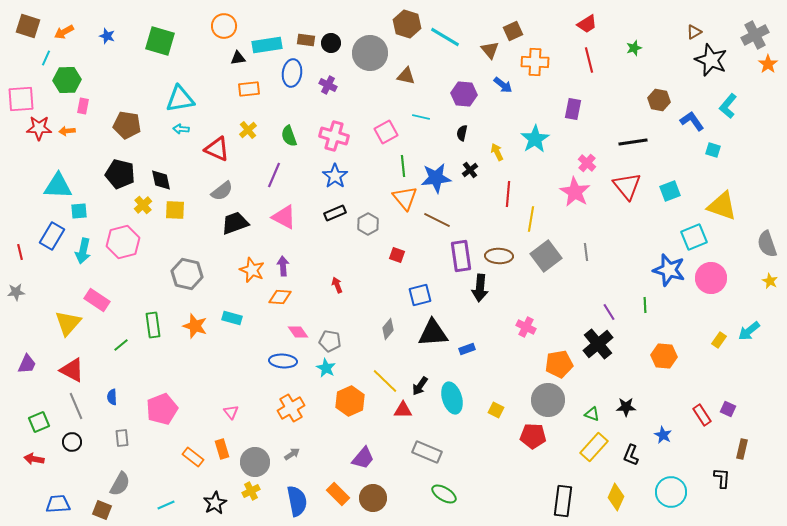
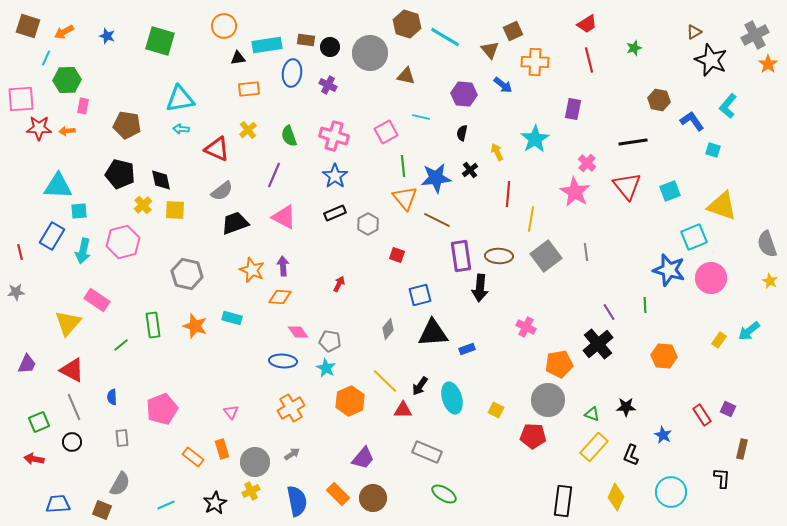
black circle at (331, 43): moved 1 px left, 4 px down
red arrow at (337, 285): moved 2 px right, 1 px up; rotated 49 degrees clockwise
gray line at (76, 406): moved 2 px left, 1 px down
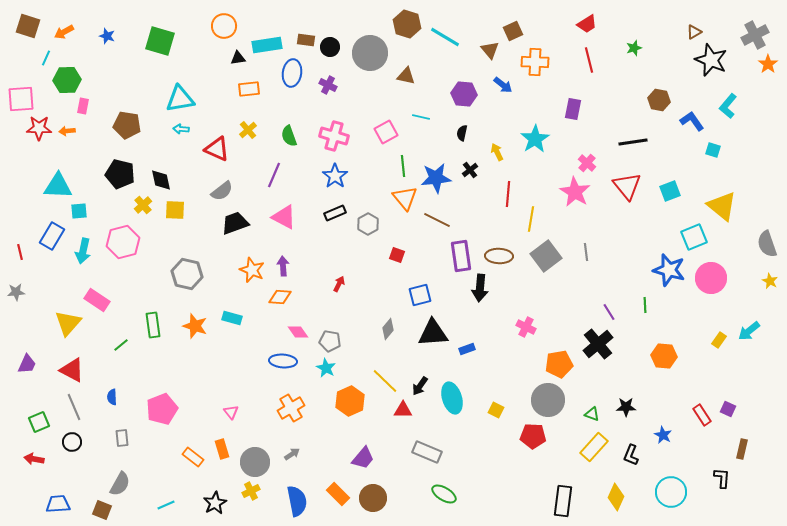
yellow triangle at (722, 206): rotated 20 degrees clockwise
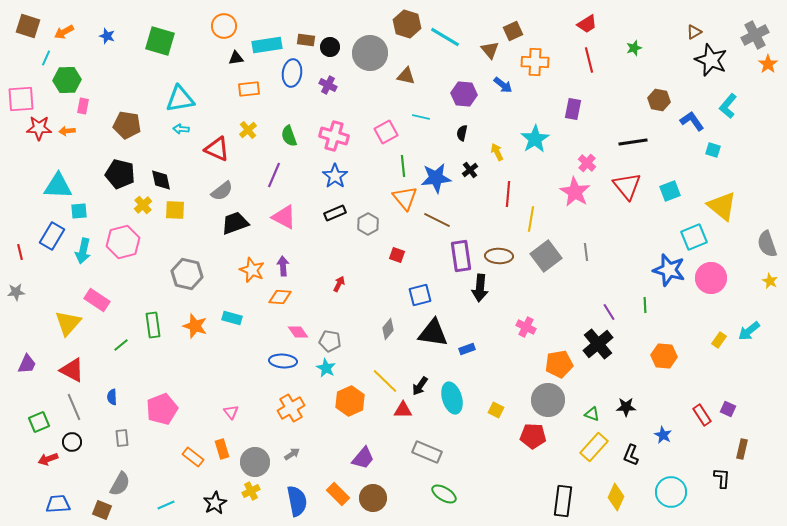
black triangle at (238, 58): moved 2 px left
black triangle at (433, 333): rotated 12 degrees clockwise
red arrow at (34, 459): moved 14 px right; rotated 30 degrees counterclockwise
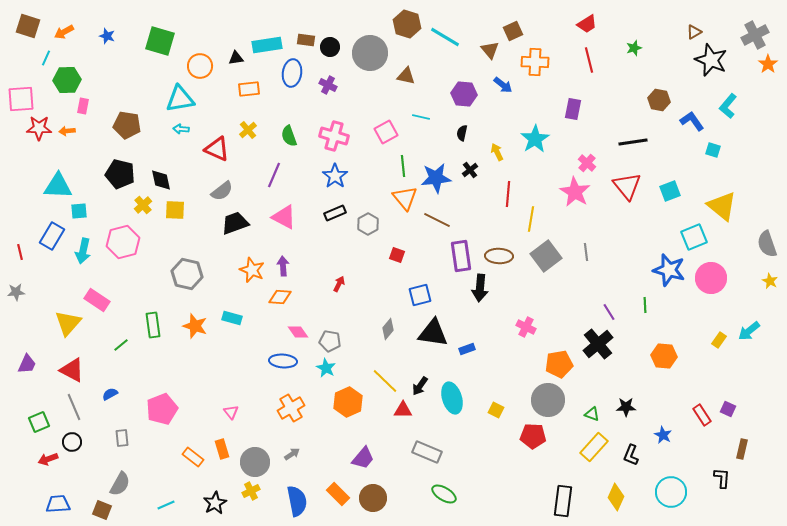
orange circle at (224, 26): moved 24 px left, 40 px down
blue semicircle at (112, 397): moved 2 px left, 3 px up; rotated 63 degrees clockwise
orange hexagon at (350, 401): moved 2 px left, 1 px down
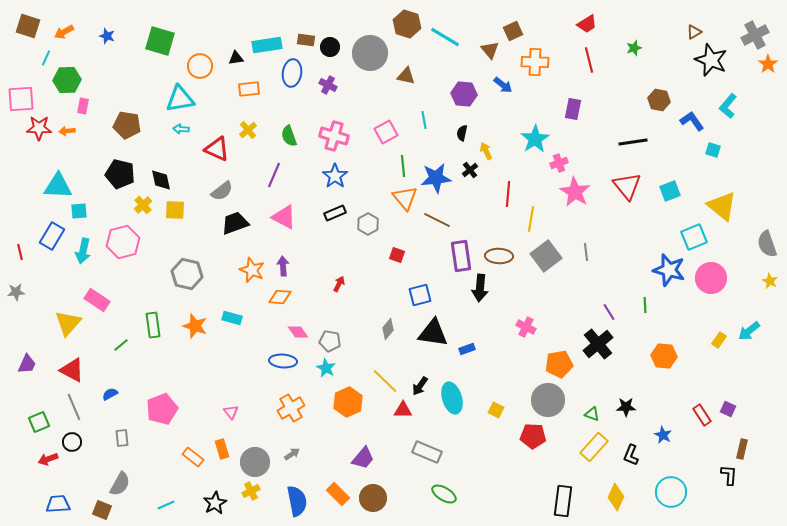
cyan line at (421, 117): moved 3 px right, 3 px down; rotated 66 degrees clockwise
yellow arrow at (497, 152): moved 11 px left, 1 px up
pink cross at (587, 163): moved 28 px left; rotated 30 degrees clockwise
black L-shape at (722, 478): moved 7 px right, 3 px up
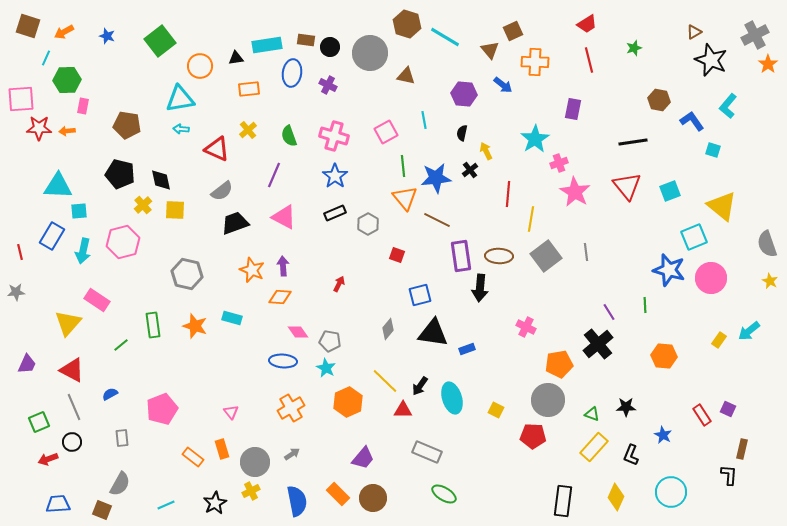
green square at (160, 41): rotated 36 degrees clockwise
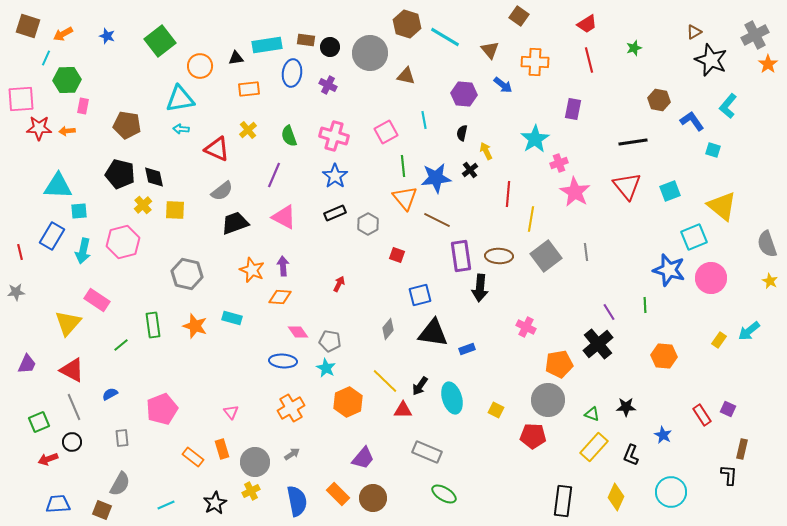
brown square at (513, 31): moved 6 px right, 15 px up; rotated 30 degrees counterclockwise
orange arrow at (64, 32): moved 1 px left, 2 px down
black diamond at (161, 180): moved 7 px left, 3 px up
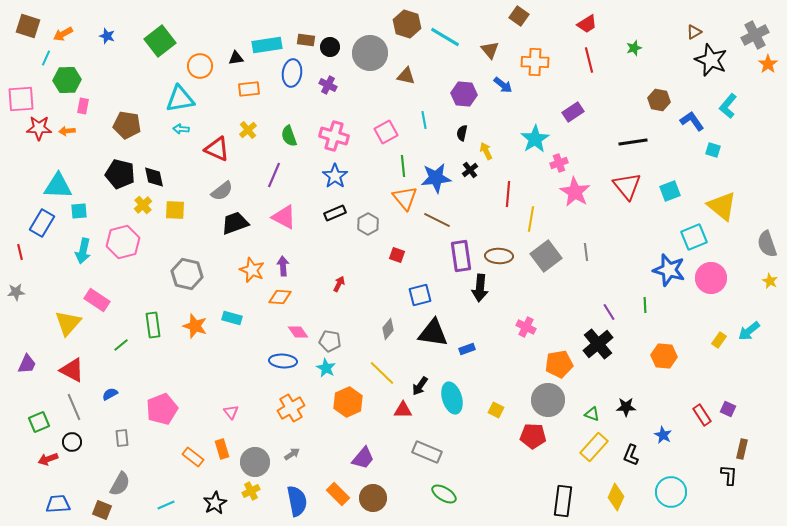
purple rectangle at (573, 109): moved 3 px down; rotated 45 degrees clockwise
blue rectangle at (52, 236): moved 10 px left, 13 px up
yellow line at (385, 381): moved 3 px left, 8 px up
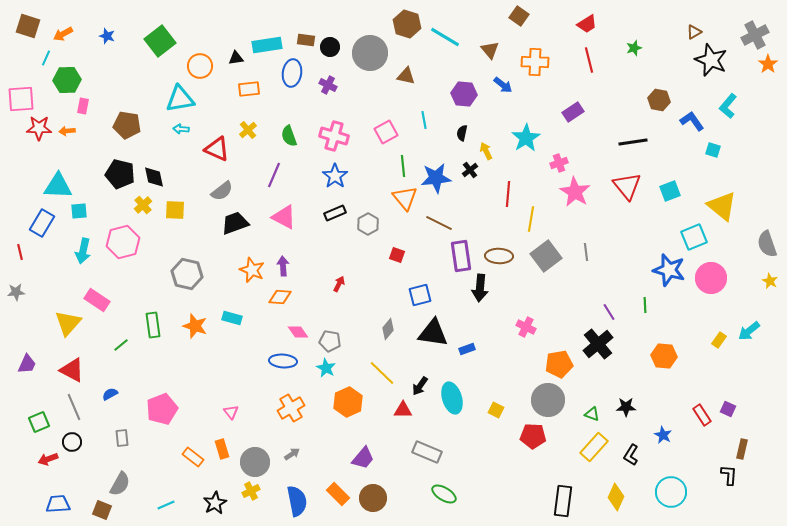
cyan star at (535, 139): moved 9 px left, 1 px up
brown line at (437, 220): moved 2 px right, 3 px down
black L-shape at (631, 455): rotated 10 degrees clockwise
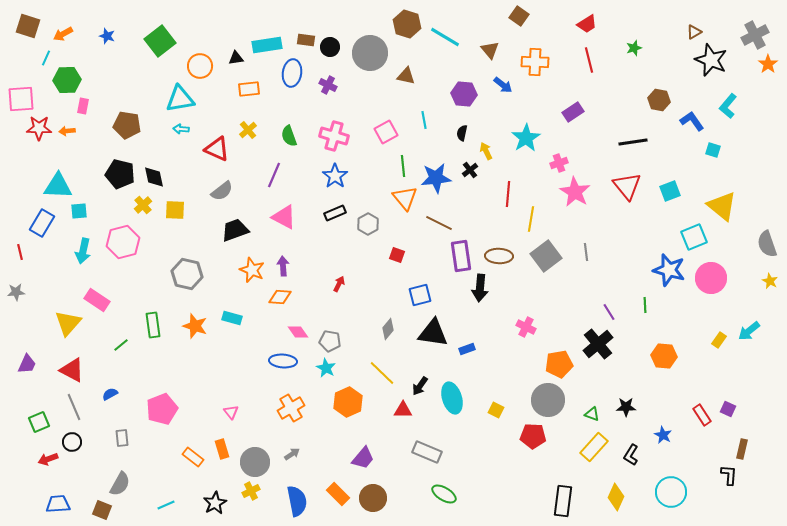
black trapezoid at (235, 223): moved 7 px down
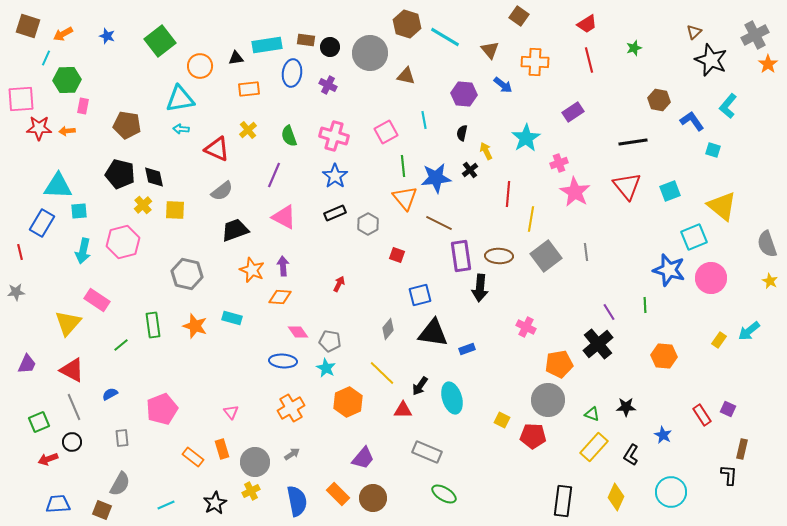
brown triangle at (694, 32): rotated 14 degrees counterclockwise
yellow square at (496, 410): moved 6 px right, 10 px down
